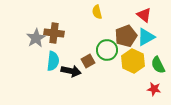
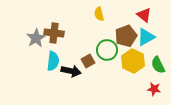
yellow semicircle: moved 2 px right, 2 px down
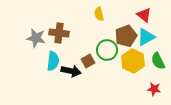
brown cross: moved 5 px right
gray star: rotated 30 degrees counterclockwise
green semicircle: moved 4 px up
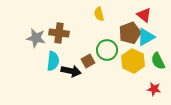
brown pentagon: moved 4 px right, 3 px up
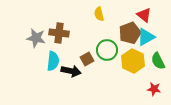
brown square: moved 1 px left, 2 px up
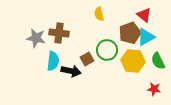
yellow hexagon: rotated 20 degrees counterclockwise
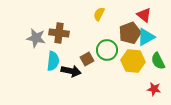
yellow semicircle: rotated 40 degrees clockwise
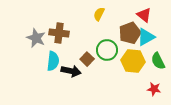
gray star: rotated 12 degrees clockwise
brown square: rotated 16 degrees counterclockwise
